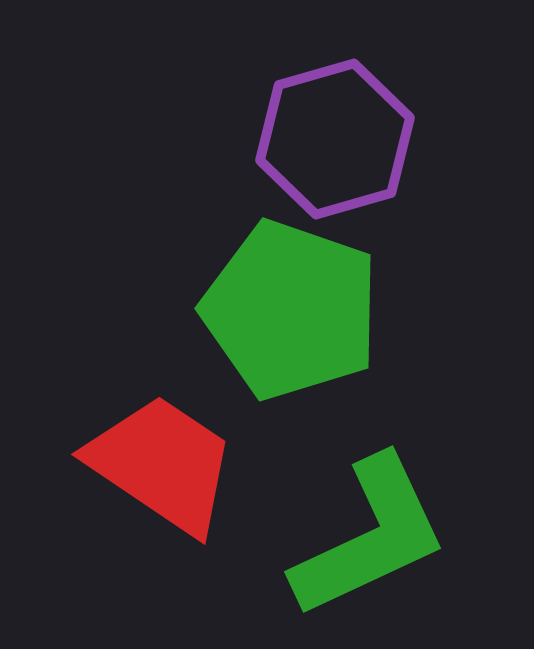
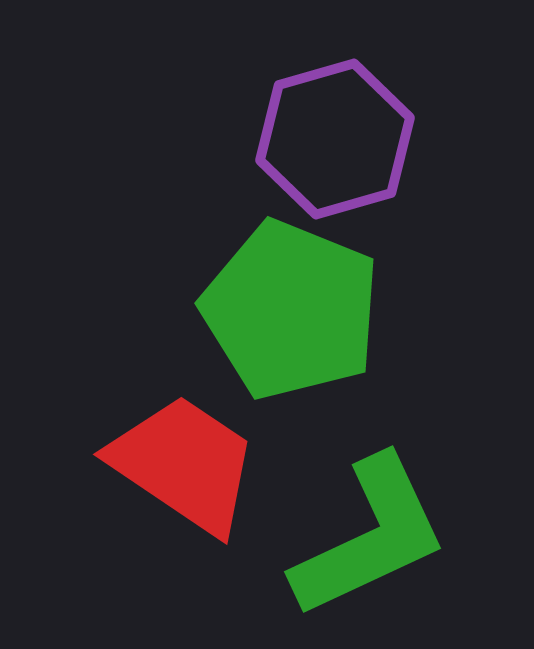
green pentagon: rotated 3 degrees clockwise
red trapezoid: moved 22 px right
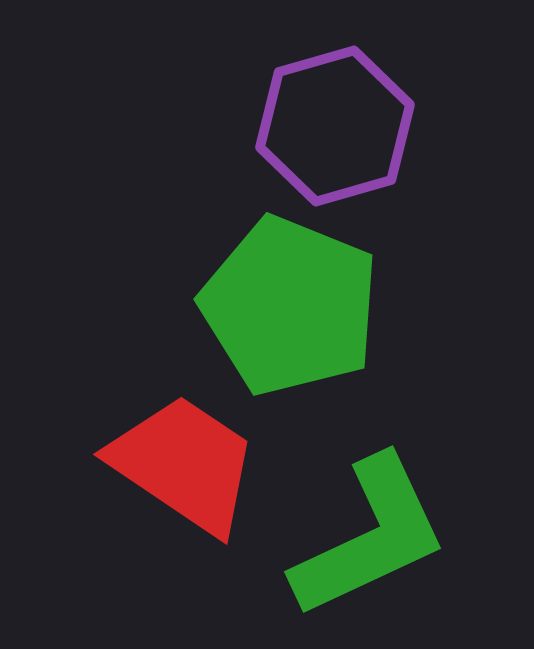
purple hexagon: moved 13 px up
green pentagon: moved 1 px left, 4 px up
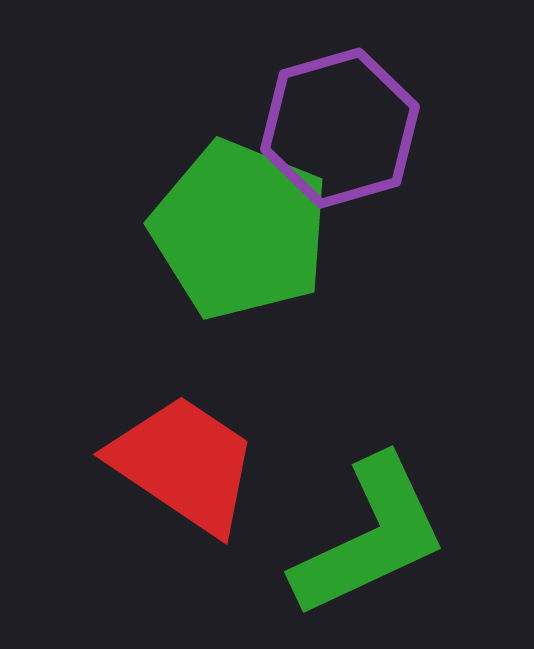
purple hexagon: moved 5 px right, 2 px down
green pentagon: moved 50 px left, 76 px up
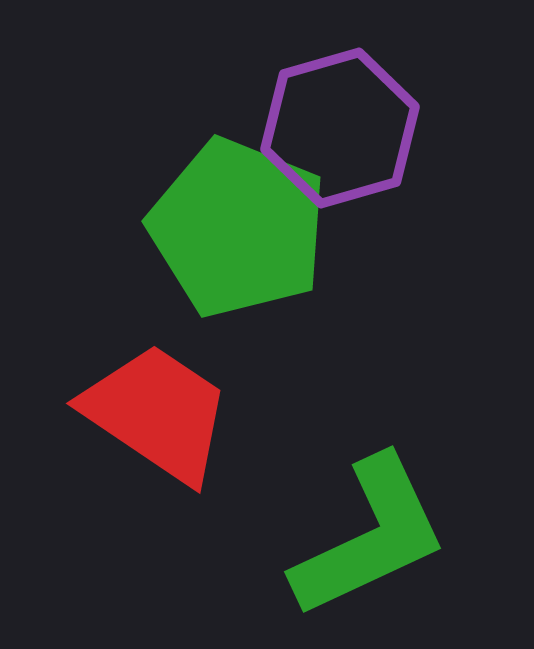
green pentagon: moved 2 px left, 2 px up
red trapezoid: moved 27 px left, 51 px up
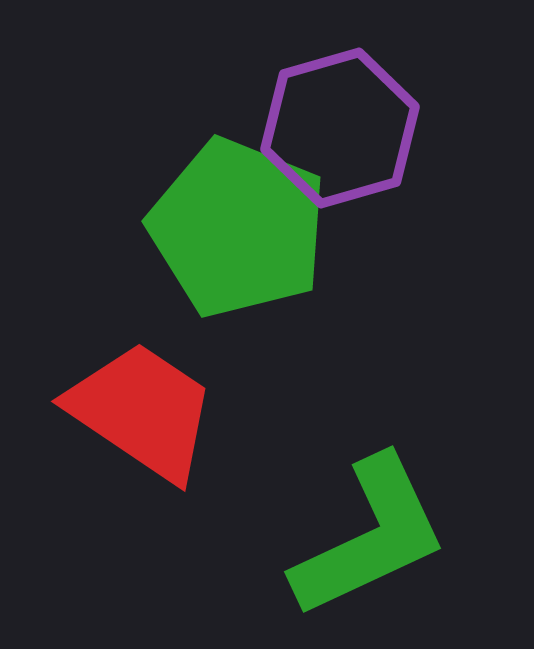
red trapezoid: moved 15 px left, 2 px up
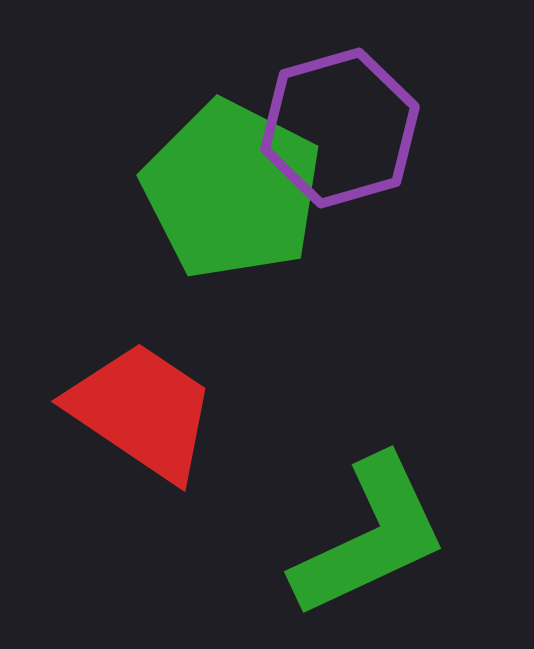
green pentagon: moved 6 px left, 38 px up; rotated 5 degrees clockwise
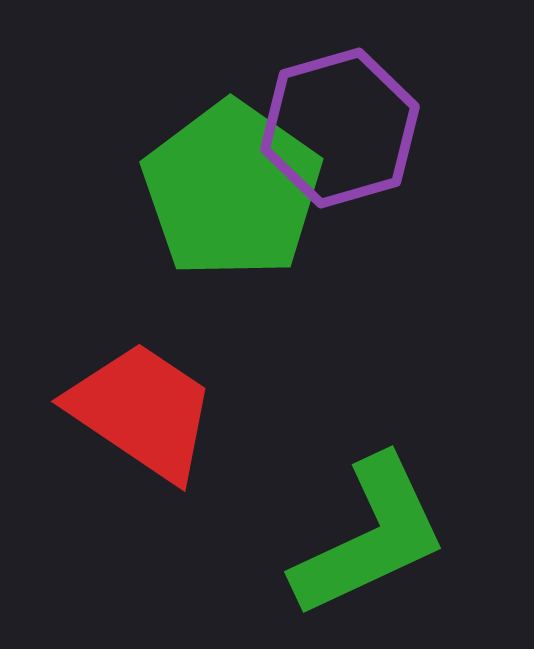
green pentagon: rotated 8 degrees clockwise
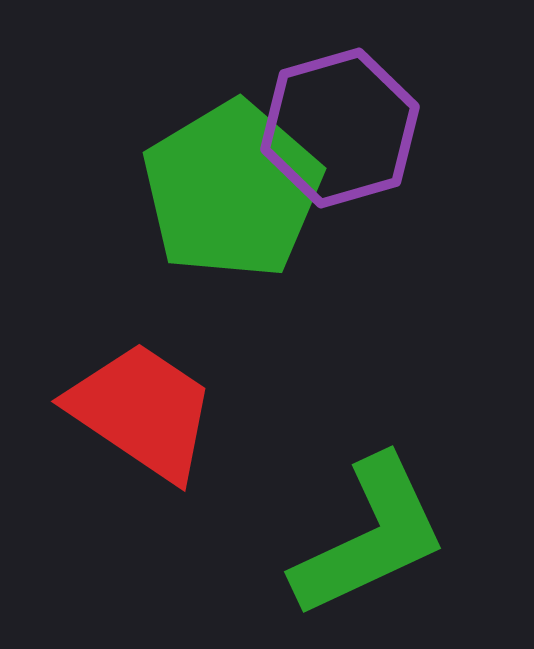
green pentagon: rotated 6 degrees clockwise
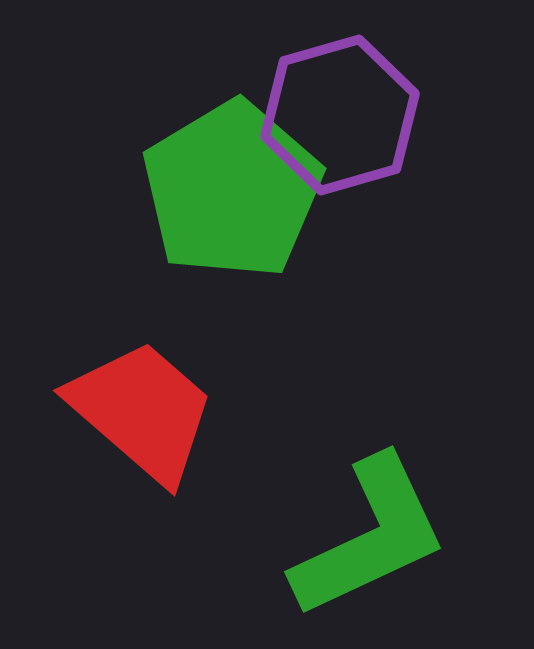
purple hexagon: moved 13 px up
red trapezoid: rotated 7 degrees clockwise
